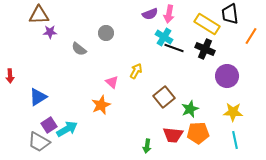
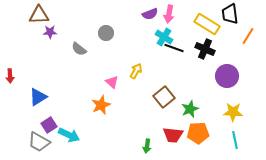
orange line: moved 3 px left
cyan arrow: moved 2 px right, 6 px down; rotated 55 degrees clockwise
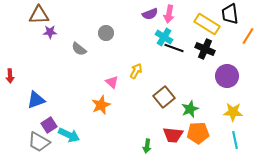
blue triangle: moved 2 px left, 3 px down; rotated 12 degrees clockwise
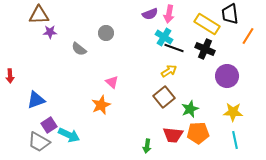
yellow arrow: moved 33 px right; rotated 28 degrees clockwise
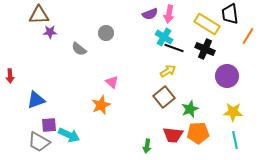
yellow arrow: moved 1 px left
purple square: rotated 28 degrees clockwise
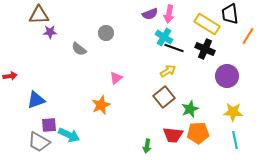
red arrow: rotated 96 degrees counterclockwise
pink triangle: moved 4 px right, 4 px up; rotated 40 degrees clockwise
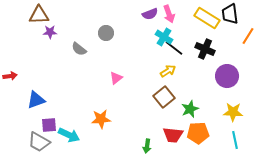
pink arrow: rotated 30 degrees counterclockwise
yellow rectangle: moved 6 px up
black line: rotated 18 degrees clockwise
orange star: moved 14 px down; rotated 18 degrees clockwise
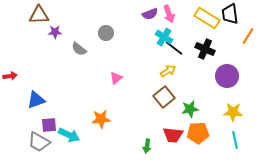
purple star: moved 5 px right
green star: rotated 12 degrees clockwise
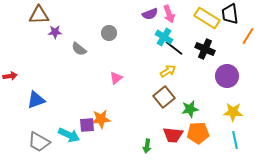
gray circle: moved 3 px right
purple square: moved 38 px right
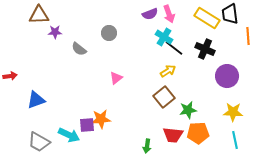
orange line: rotated 36 degrees counterclockwise
green star: moved 2 px left, 1 px down
